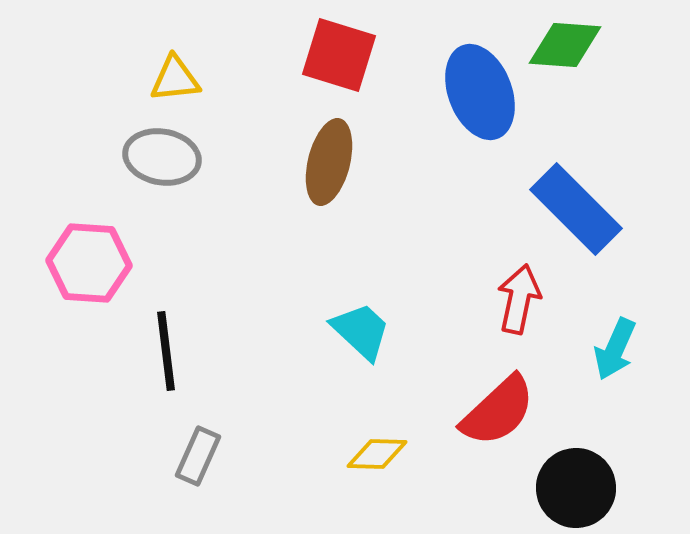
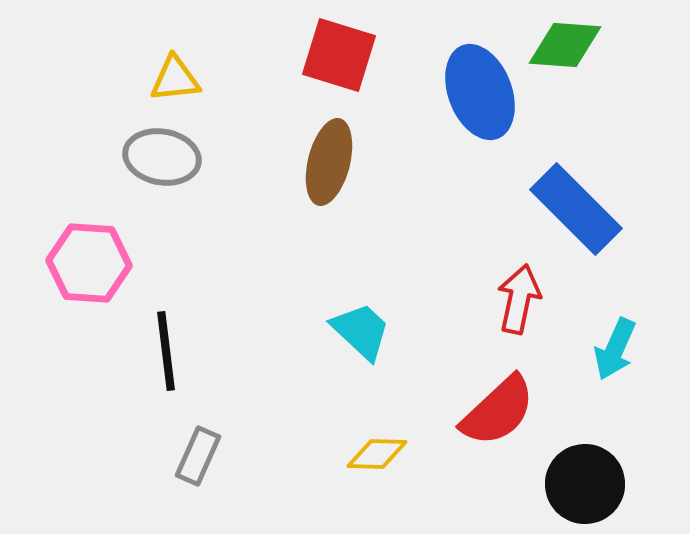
black circle: moved 9 px right, 4 px up
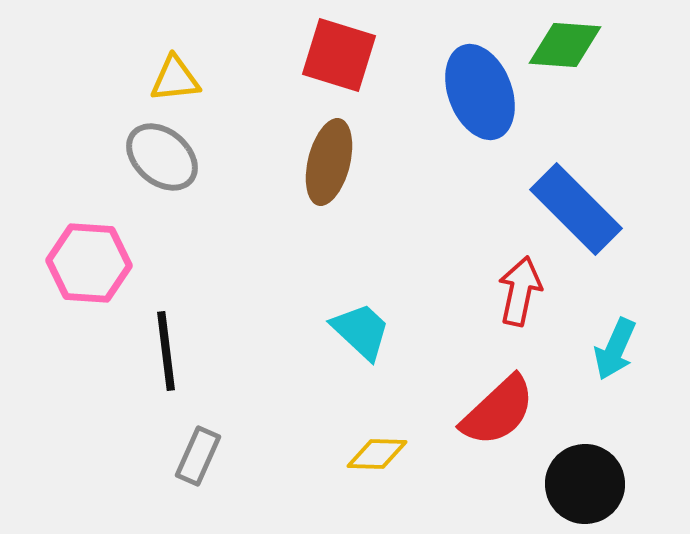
gray ellipse: rotated 30 degrees clockwise
red arrow: moved 1 px right, 8 px up
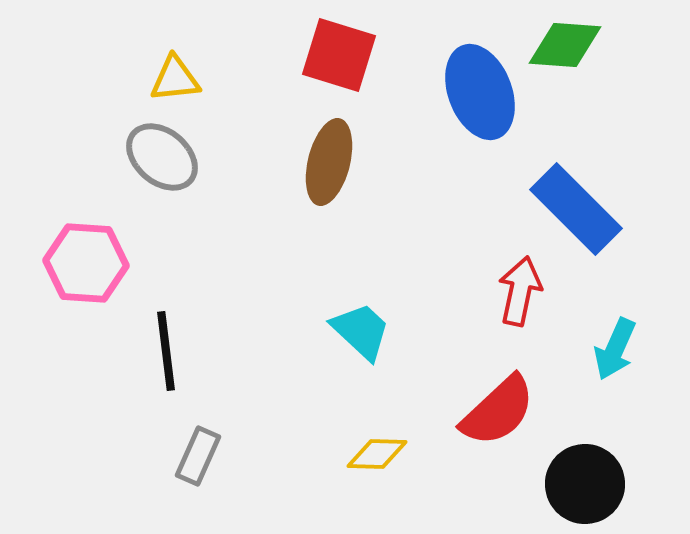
pink hexagon: moved 3 px left
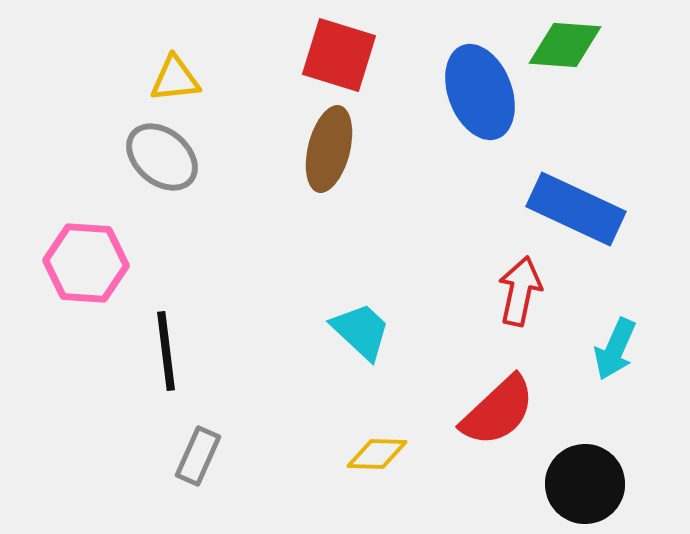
brown ellipse: moved 13 px up
blue rectangle: rotated 20 degrees counterclockwise
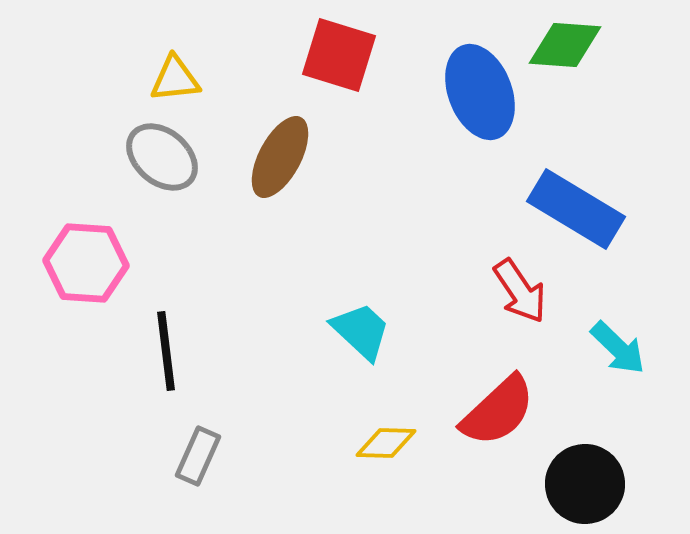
brown ellipse: moved 49 px left, 8 px down; rotated 14 degrees clockwise
blue rectangle: rotated 6 degrees clockwise
red arrow: rotated 134 degrees clockwise
cyan arrow: moved 3 px right, 1 px up; rotated 70 degrees counterclockwise
yellow diamond: moved 9 px right, 11 px up
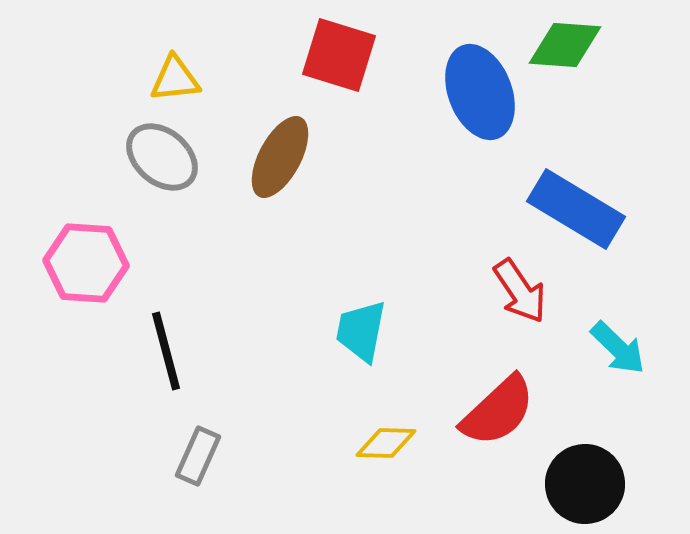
cyan trapezoid: rotated 122 degrees counterclockwise
black line: rotated 8 degrees counterclockwise
